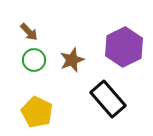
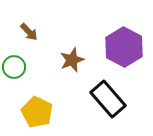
purple hexagon: rotated 6 degrees counterclockwise
green circle: moved 20 px left, 7 px down
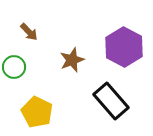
black rectangle: moved 3 px right, 2 px down
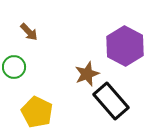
purple hexagon: moved 1 px right, 1 px up
brown star: moved 15 px right, 14 px down
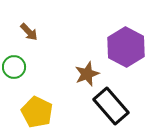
purple hexagon: moved 1 px right, 1 px down
black rectangle: moved 5 px down
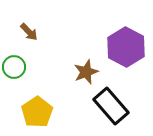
brown star: moved 1 px left, 2 px up
yellow pentagon: rotated 12 degrees clockwise
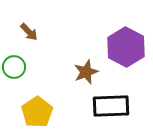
black rectangle: rotated 51 degrees counterclockwise
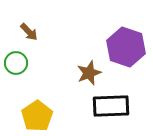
purple hexagon: rotated 9 degrees counterclockwise
green circle: moved 2 px right, 4 px up
brown star: moved 3 px right, 1 px down
yellow pentagon: moved 4 px down
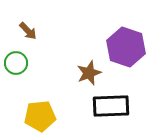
brown arrow: moved 1 px left, 1 px up
yellow pentagon: moved 3 px right; rotated 28 degrees clockwise
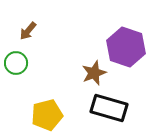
brown arrow: rotated 84 degrees clockwise
brown star: moved 5 px right
black rectangle: moved 2 px left, 2 px down; rotated 18 degrees clockwise
yellow pentagon: moved 7 px right, 1 px up; rotated 8 degrees counterclockwise
